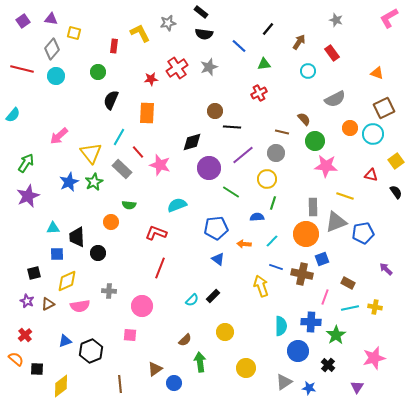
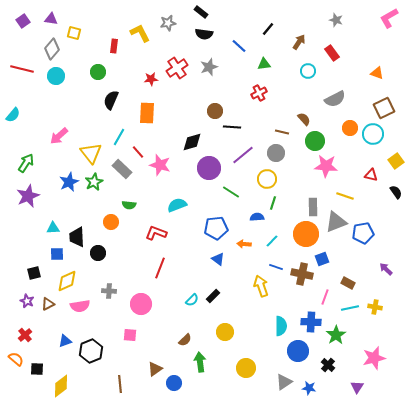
pink circle at (142, 306): moved 1 px left, 2 px up
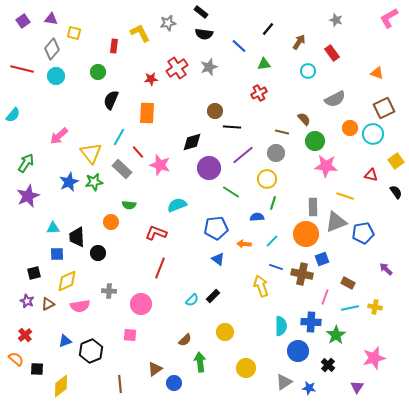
green star at (94, 182): rotated 18 degrees clockwise
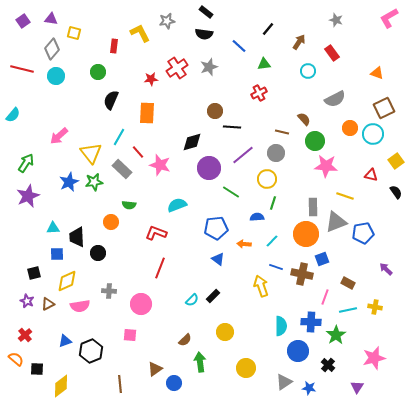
black rectangle at (201, 12): moved 5 px right
gray star at (168, 23): moved 1 px left, 2 px up
cyan line at (350, 308): moved 2 px left, 2 px down
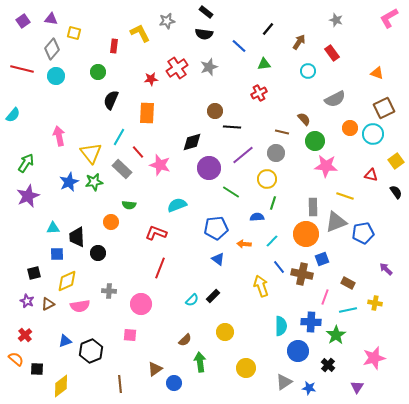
pink arrow at (59, 136): rotated 120 degrees clockwise
blue line at (276, 267): moved 3 px right; rotated 32 degrees clockwise
yellow cross at (375, 307): moved 4 px up
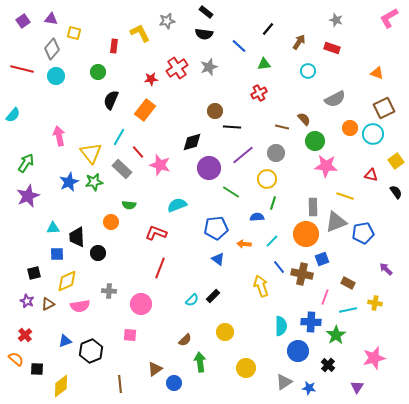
red rectangle at (332, 53): moved 5 px up; rotated 35 degrees counterclockwise
orange rectangle at (147, 113): moved 2 px left, 3 px up; rotated 35 degrees clockwise
brown line at (282, 132): moved 5 px up
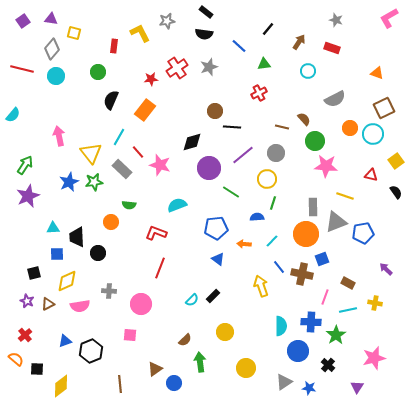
green arrow at (26, 163): moved 1 px left, 2 px down
